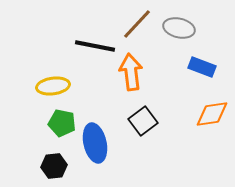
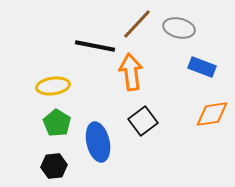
green pentagon: moved 5 px left; rotated 20 degrees clockwise
blue ellipse: moved 3 px right, 1 px up
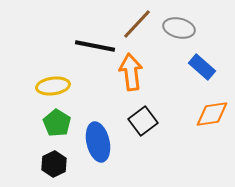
blue rectangle: rotated 20 degrees clockwise
black hexagon: moved 2 px up; rotated 20 degrees counterclockwise
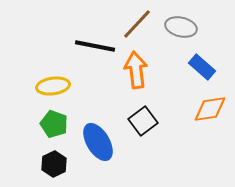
gray ellipse: moved 2 px right, 1 px up
orange arrow: moved 5 px right, 2 px up
orange diamond: moved 2 px left, 5 px up
green pentagon: moved 3 px left, 1 px down; rotated 12 degrees counterclockwise
blue ellipse: rotated 18 degrees counterclockwise
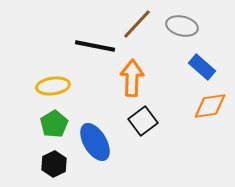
gray ellipse: moved 1 px right, 1 px up
orange arrow: moved 4 px left, 8 px down; rotated 9 degrees clockwise
orange diamond: moved 3 px up
green pentagon: rotated 20 degrees clockwise
blue ellipse: moved 3 px left
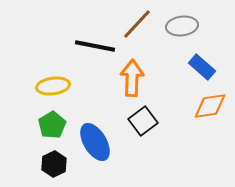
gray ellipse: rotated 20 degrees counterclockwise
green pentagon: moved 2 px left, 1 px down
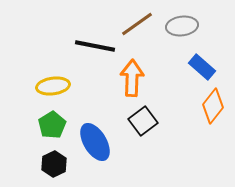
brown line: rotated 12 degrees clockwise
orange diamond: moved 3 px right; rotated 44 degrees counterclockwise
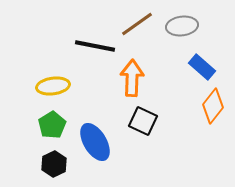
black square: rotated 28 degrees counterclockwise
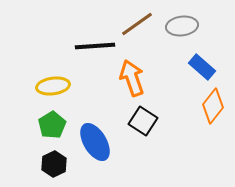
black line: rotated 15 degrees counterclockwise
orange arrow: rotated 21 degrees counterclockwise
black square: rotated 8 degrees clockwise
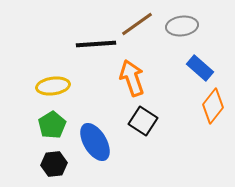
black line: moved 1 px right, 2 px up
blue rectangle: moved 2 px left, 1 px down
black hexagon: rotated 20 degrees clockwise
